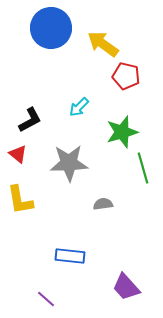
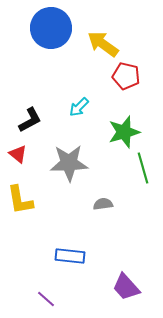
green star: moved 2 px right
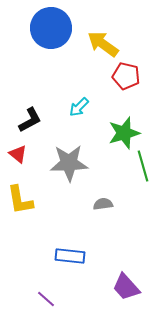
green star: moved 1 px down
green line: moved 2 px up
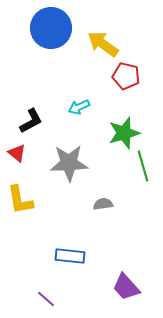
cyan arrow: rotated 20 degrees clockwise
black L-shape: moved 1 px right, 1 px down
red triangle: moved 1 px left, 1 px up
